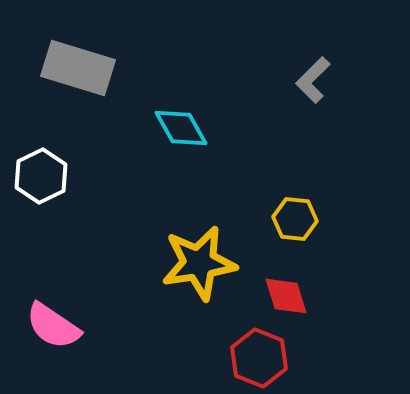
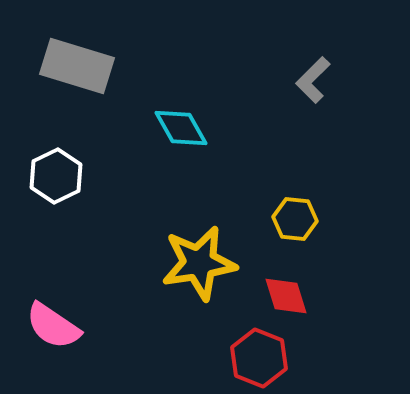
gray rectangle: moved 1 px left, 2 px up
white hexagon: moved 15 px right
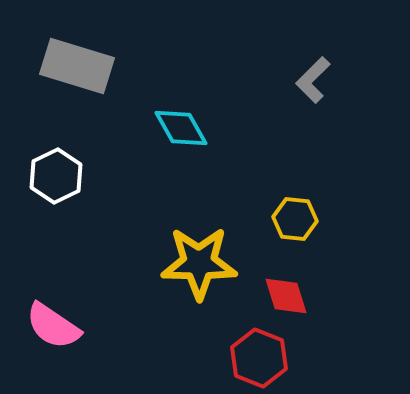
yellow star: rotated 10 degrees clockwise
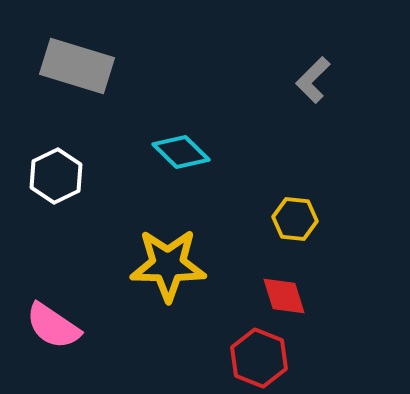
cyan diamond: moved 24 px down; rotated 16 degrees counterclockwise
yellow star: moved 31 px left, 2 px down
red diamond: moved 2 px left
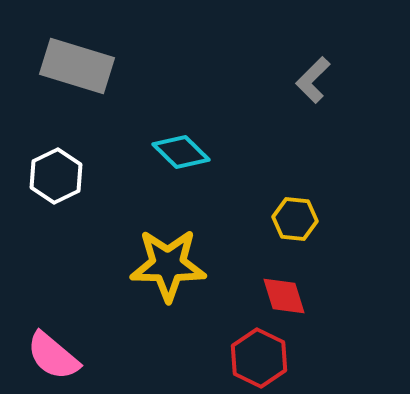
pink semicircle: moved 30 px down; rotated 6 degrees clockwise
red hexagon: rotated 4 degrees clockwise
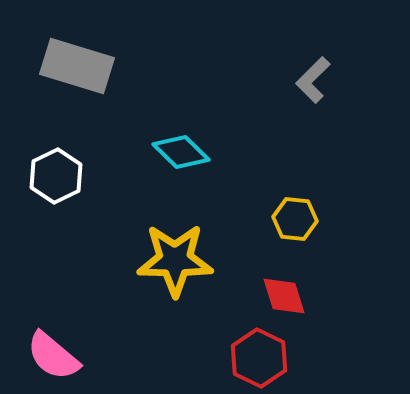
yellow star: moved 7 px right, 5 px up
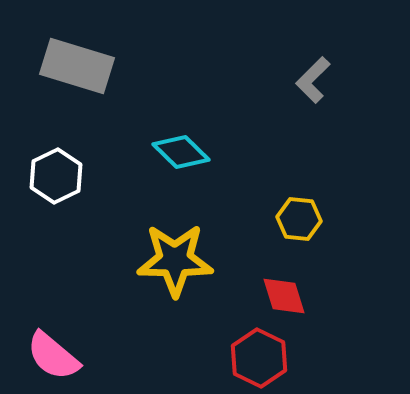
yellow hexagon: moved 4 px right
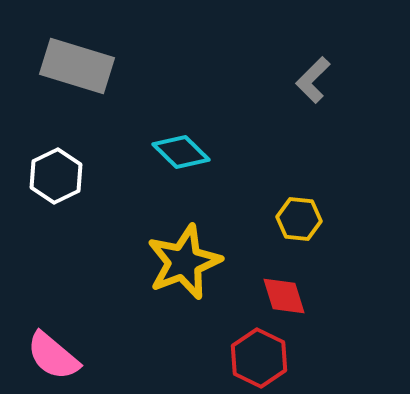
yellow star: moved 9 px right, 2 px down; rotated 22 degrees counterclockwise
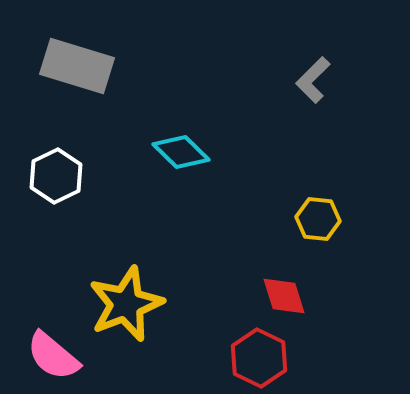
yellow hexagon: moved 19 px right
yellow star: moved 58 px left, 42 px down
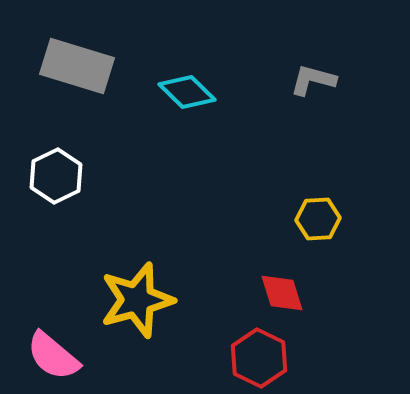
gray L-shape: rotated 60 degrees clockwise
cyan diamond: moved 6 px right, 60 px up
yellow hexagon: rotated 9 degrees counterclockwise
red diamond: moved 2 px left, 3 px up
yellow star: moved 11 px right, 4 px up; rotated 6 degrees clockwise
